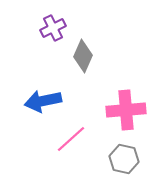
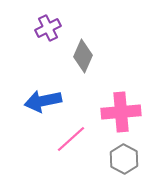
purple cross: moved 5 px left
pink cross: moved 5 px left, 2 px down
gray hexagon: rotated 16 degrees clockwise
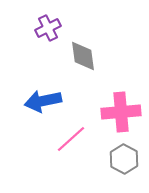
gray diamond: rotated 32 degrees counterclockwise
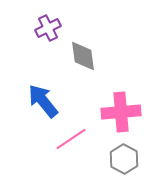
blue arrow: rotated 63 degrees clockwise
pink line: rotated 8 degrees clockwise
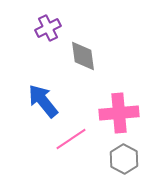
pink cross: moved 2 px left, 1 px down
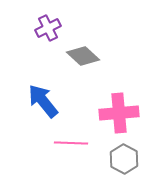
gray diamond: rotated 40 degrees counterclockwise
pink line: moved 4 px down; rotated 36 degrees clockwise
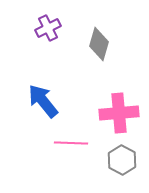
gray diamond: moved 16 px right, 12 px up; rotated 64 degrees clockwise
gray hexagon: moved 2 px left, 1 px down
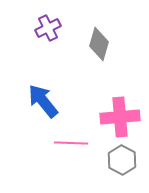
pink cross: moved 1 px right, 4 px down
